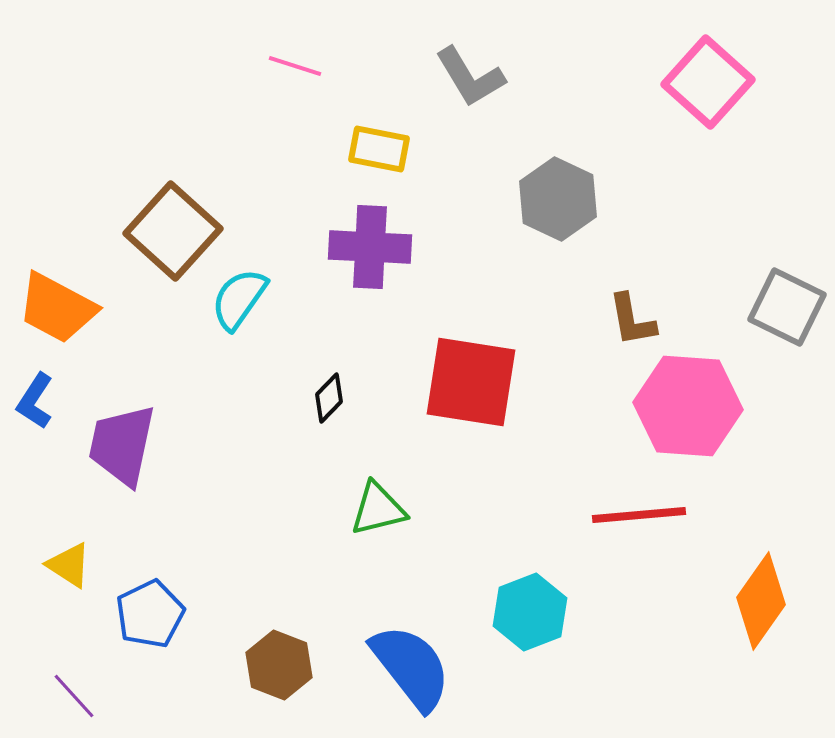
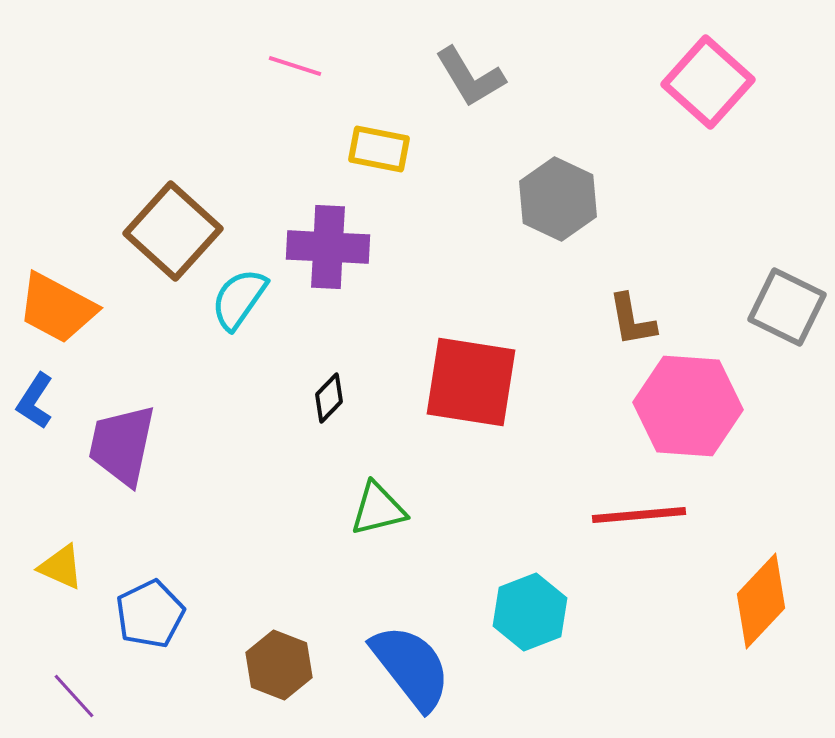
purple cross: moved 42 px left
yellow triangle: moved 8 px left, 2 px down; rotated 9 degrees counterclockwise
orange diamond: rotated 8 degrees clockwise
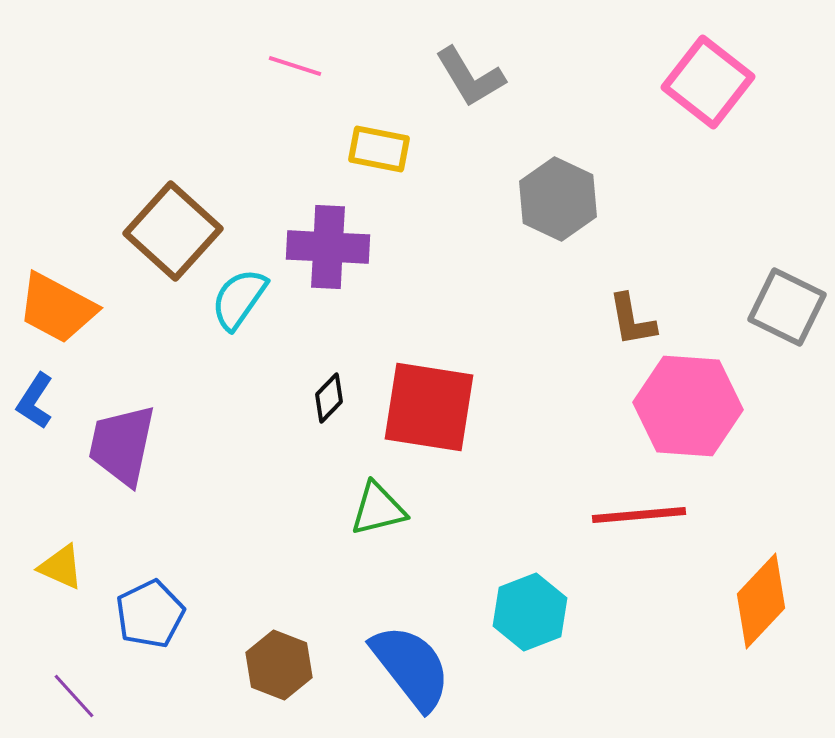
pink square: rotated 4 degrees counterclockwise
red square: moved 42 px left, 25 px down
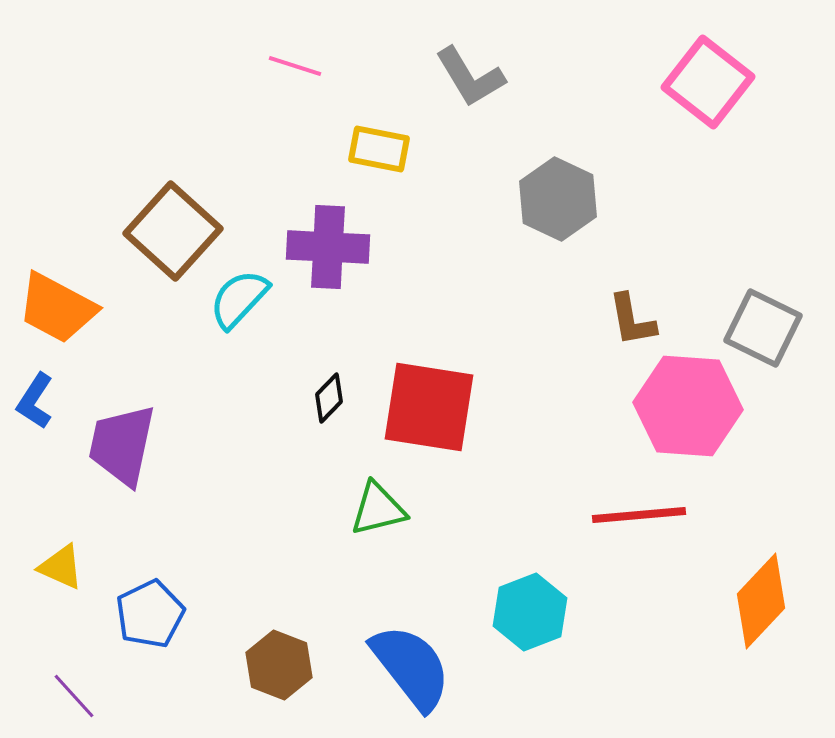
cyan semicircle: rotated 8 degrees clockwise
gray square: moved 24 px left, 21 px down
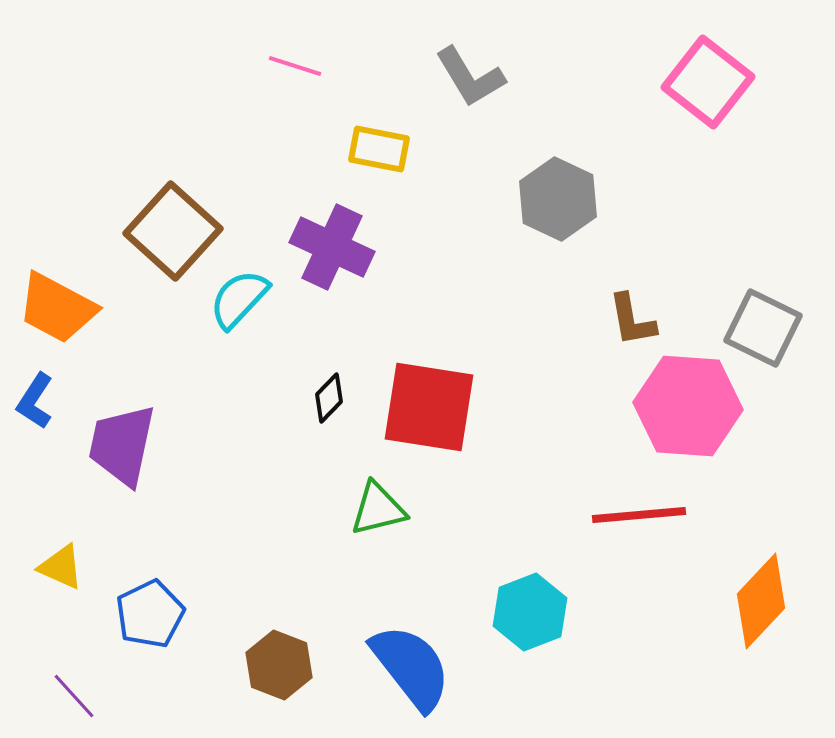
purple cross: moved 4 px right; rotated 22 degrees clockwise
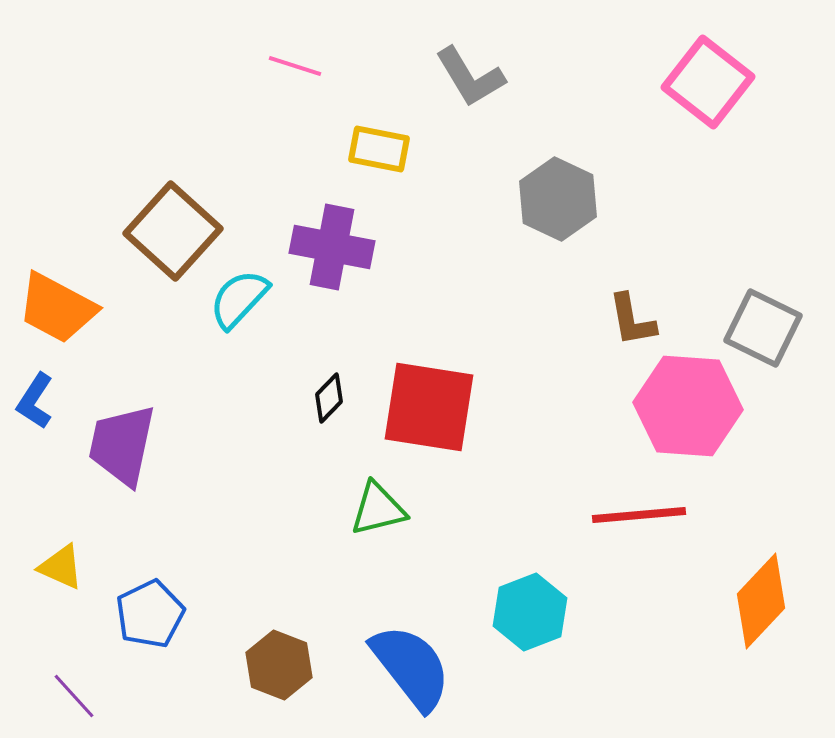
purple cross: rotated 14 degrees counterclockwise
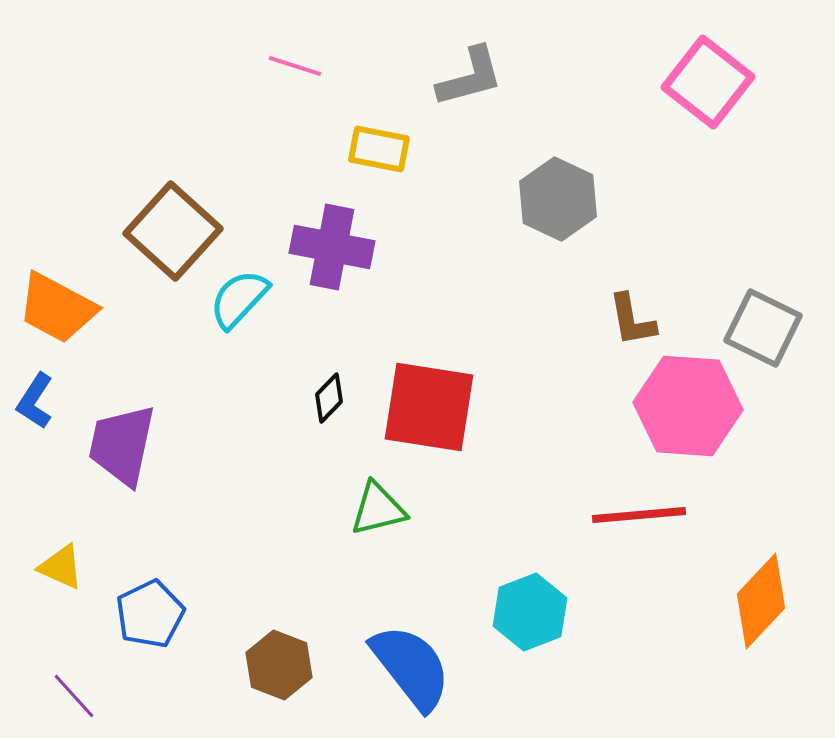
gray L-shape: rotated 74 degrees counterclockwise
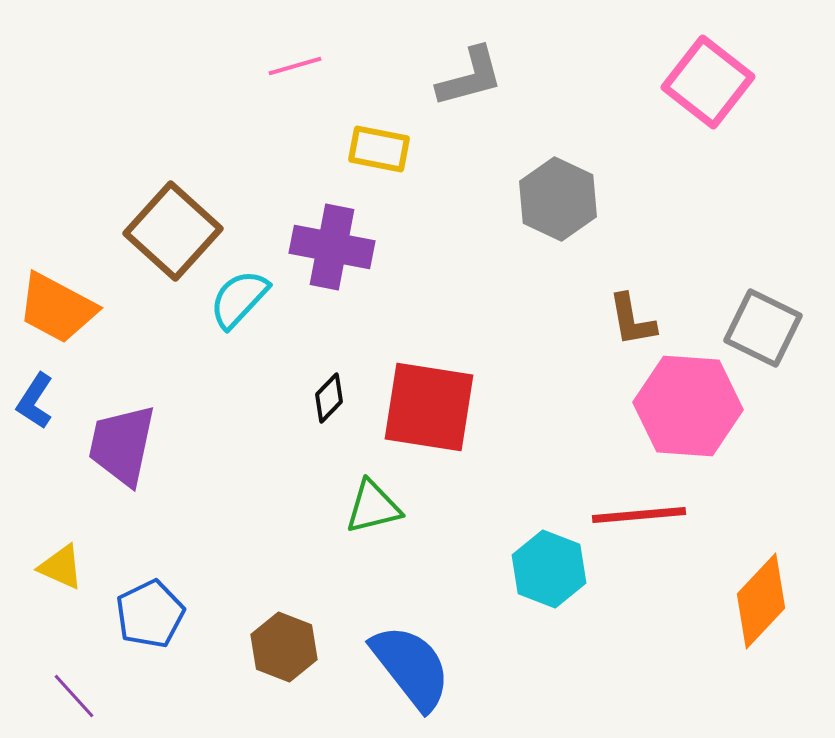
pink line: rotated 34 degrees counterclockwise
green triangle: moved 5 px left, 2 px up
cyan hexagon: moved 19 px right, 43 px up; rotated 18 degrees counterclockwise
brown hexagon: moved 5 px right, 18 px up
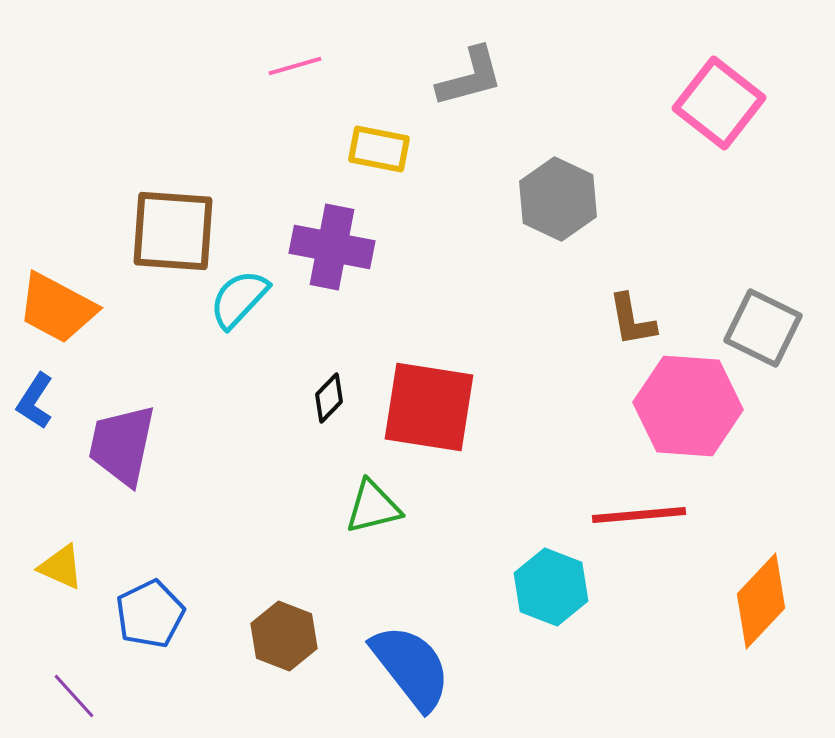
pink square: moved 11 px right, 21 px down
brown square: rotated 38 degrees counterclockwise
cyan hexagon: moved 2 px right, 18 px down
brown hexagon: moved 11 px up
